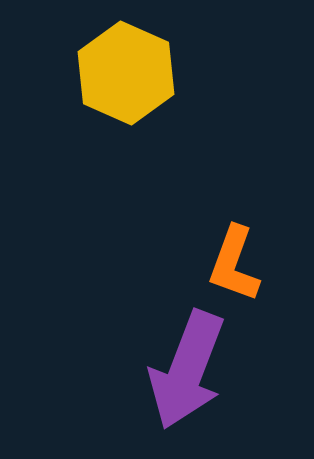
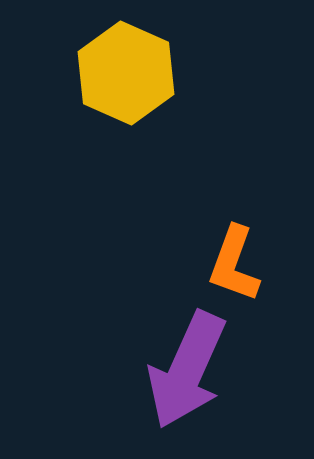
purple arrow: rotated 3 degrees clockwise
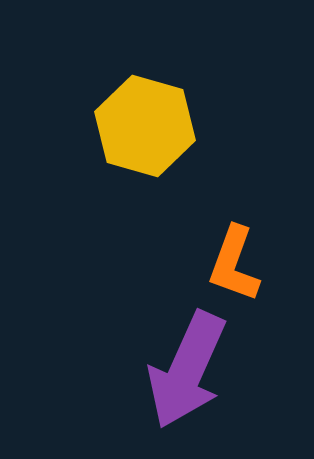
yellow hexagon: moved 19 px right, 53 px down; rotated 8 degrees counterclockwise
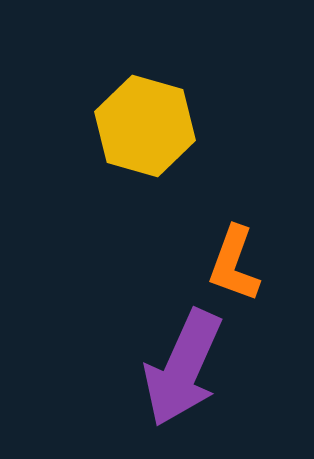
purple arrow: moved 4 px left, 2 px up
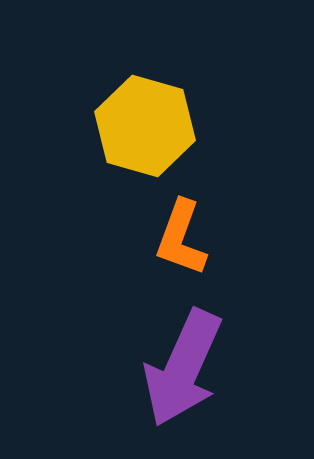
orange L-shape: moved 53 px left, 26 px up
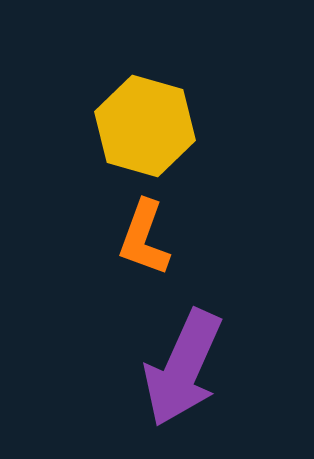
orange L-shape: moved 37 px left
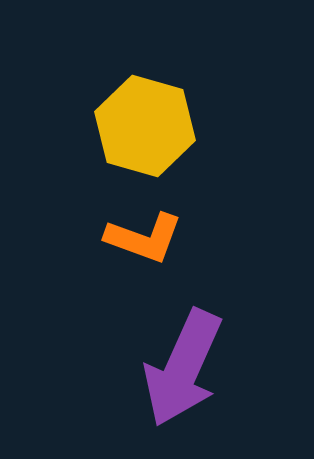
orange L-shape: rotated 90 degrees counterclockwise
